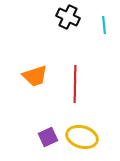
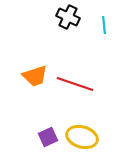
red line: rotated 72 degrees counterclockwise
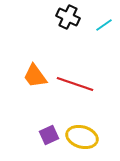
cyan line: rotated 60 degrees clockwise
orange trapezoid: rotated 72 degrees clockwise
purple square: moved 1 px right, 2 px up
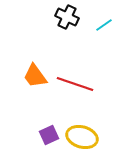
black cross: moved 1 px left
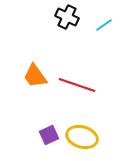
red line: moved 2 px right, 1 px down
